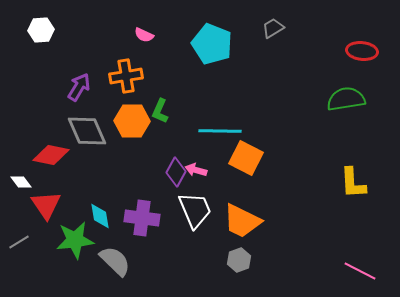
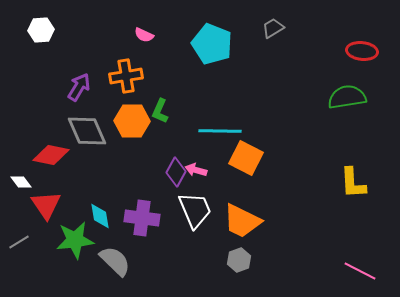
green semicircle: moved 1 px right, 2 px up
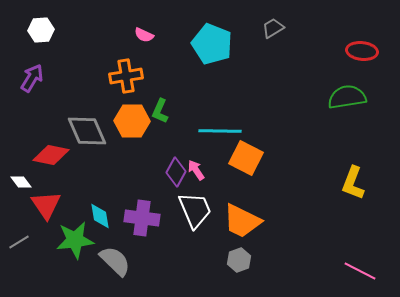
purple arrow: moved 47 px left, 9 px up
pink arrow: rotated 40 degrees clockwise
yellow L-shape: rotated 24 degrees clockwise
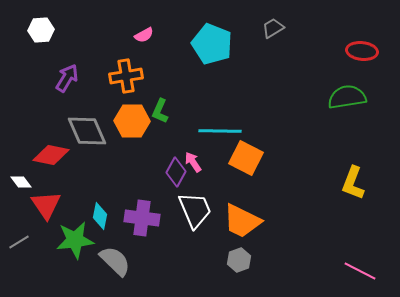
pink semicircle: rotated 54 degrees counterclockwise
purple arrow: moved 35 px right
pink arrow: moved 3 px left, 8 px up
cyan diamond: rotated 20 degrees clockwise
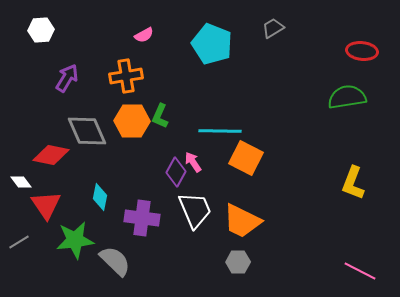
green L-shape: moved 5 px down
cyan diamond: moved 19 px up
gray hexagon: moved 1 px left, 2 px down; rotated 20 degrees clockwise
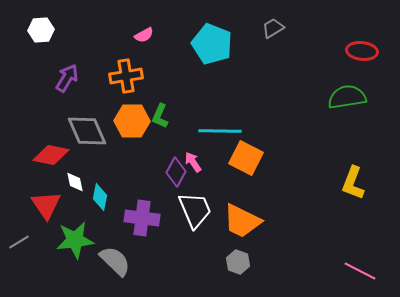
white diamond: moved 54 px right; rotated 25 degrees clockwise
gray hexagon: rotated 20 degrees clockwise
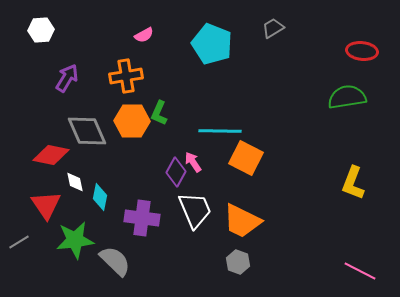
green L-shape: moved 1 px left, 3 px up
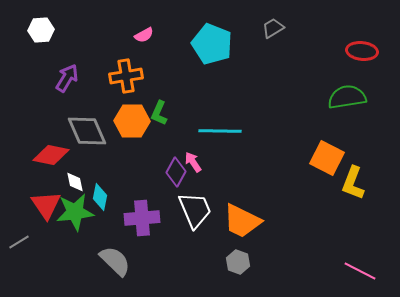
orange square: moved 81 px right
purple cross: rotated 12 degrees counterclockwise
green star: moved 28 px up
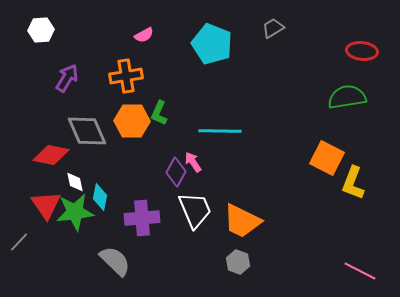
gray line: rotated 15 degrees counterclockwise
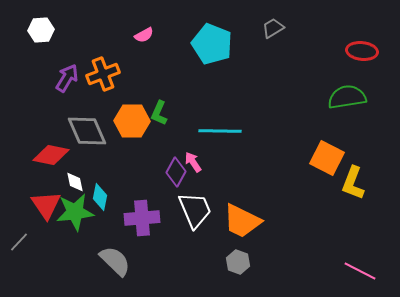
orange cross: moved 23 px left, 2 px up; rotated 12 degrees counterclockwise
